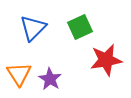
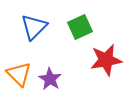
blue triangle: moved 1 px right, 1 px up
orange triangle: rotated 12 degrees counterclockwise
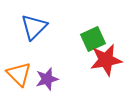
green square: moved 13 px right, 12 px down
purple star: moved 3 px left; rotated 25 degrees clockwise
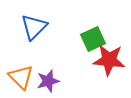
red star: moved 3 px right; rotated 16 degrees clockwise
orange triangle: moved 2 px right, 3 px down
purple star: moved 1 px right, 2 px down
